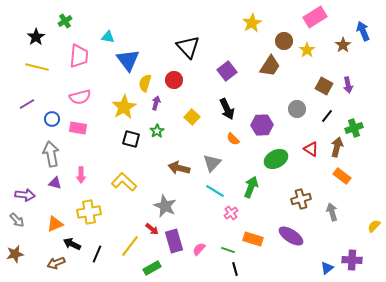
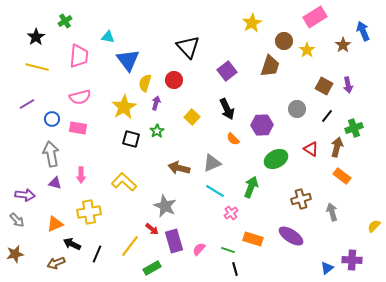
brown trapezoid at (270, 66): rotated 15 degrees counterclockwise
gray triangle at (212, 163): rotated 24 degrees clockwise
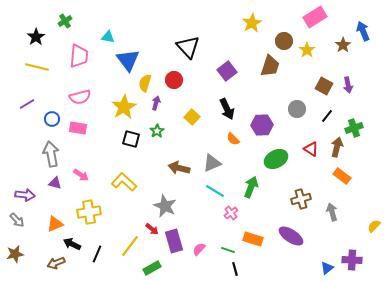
pink arrow at (81, 175): rotated 56 degrees counterclockwise
